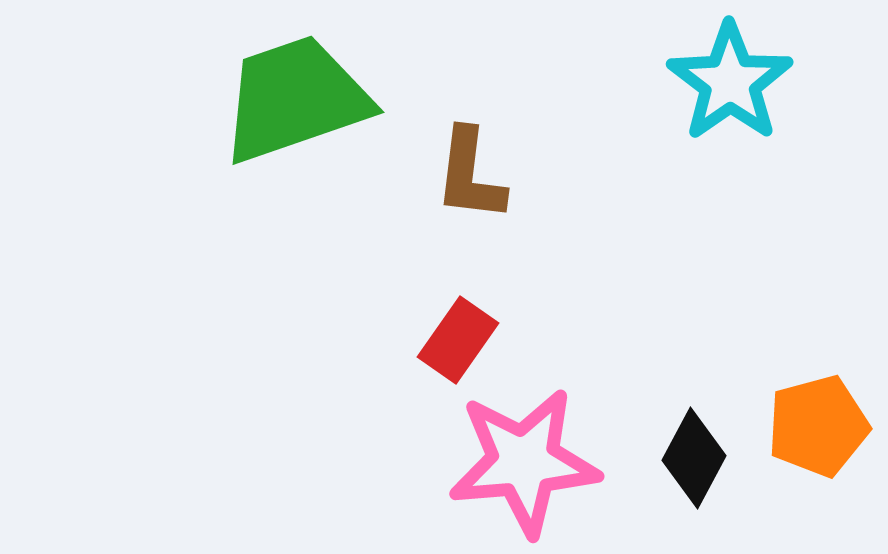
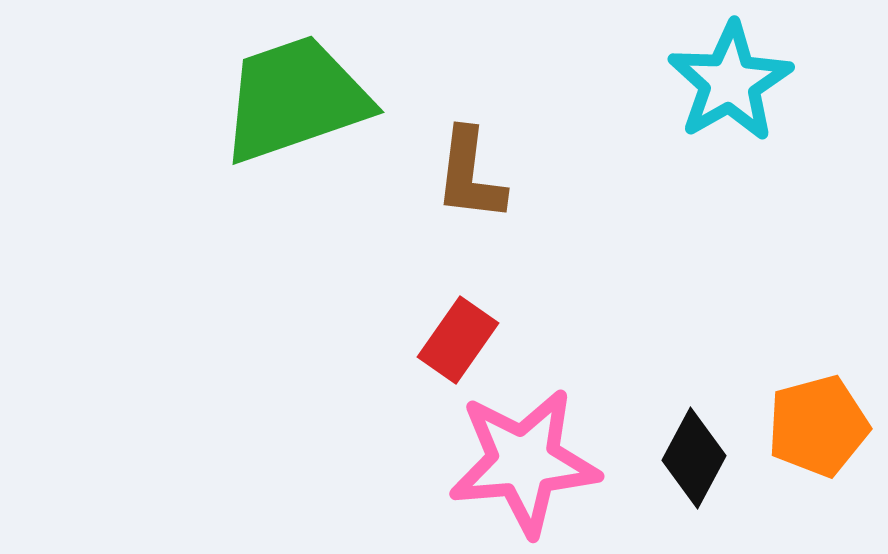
cyan star: rotated 5 degrees clockwise
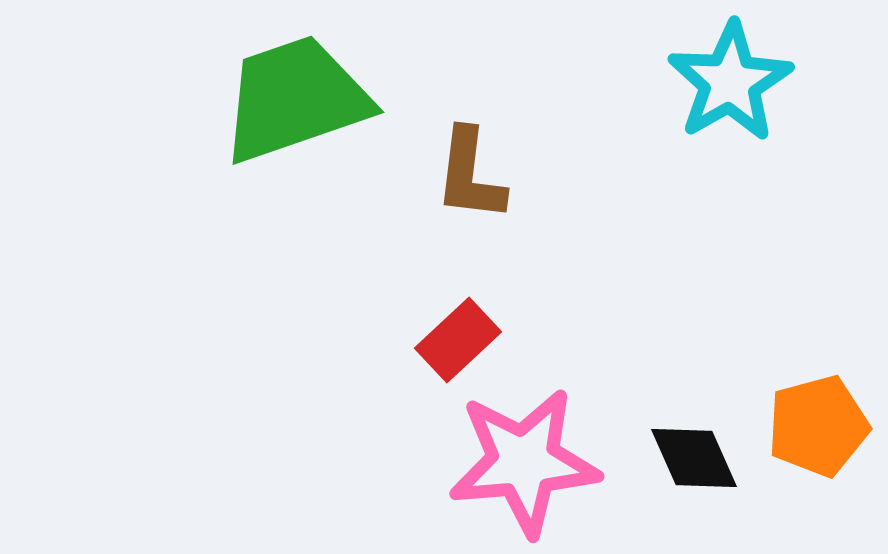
red rectangle: rotated 12 degrees clockwise
black diamond: rotated 52 degrees counterclockwise
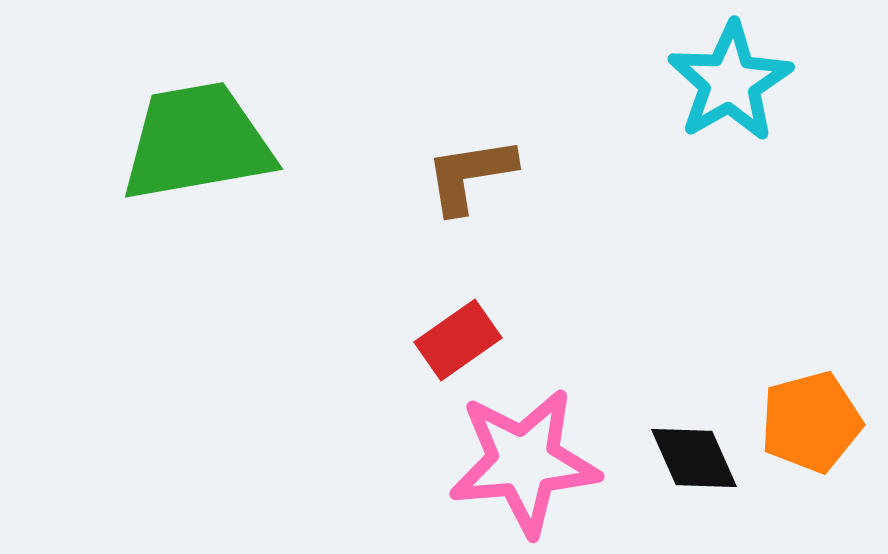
green trapezoid: moved 98 px left, 43 px down; rotated 9 degrees clockwise
brown L-shape: rotated 74 degrees clockwise
red rectangle: rotated 8 degrees clockwise
orange pentagon: moved 7 px left, 4 px up
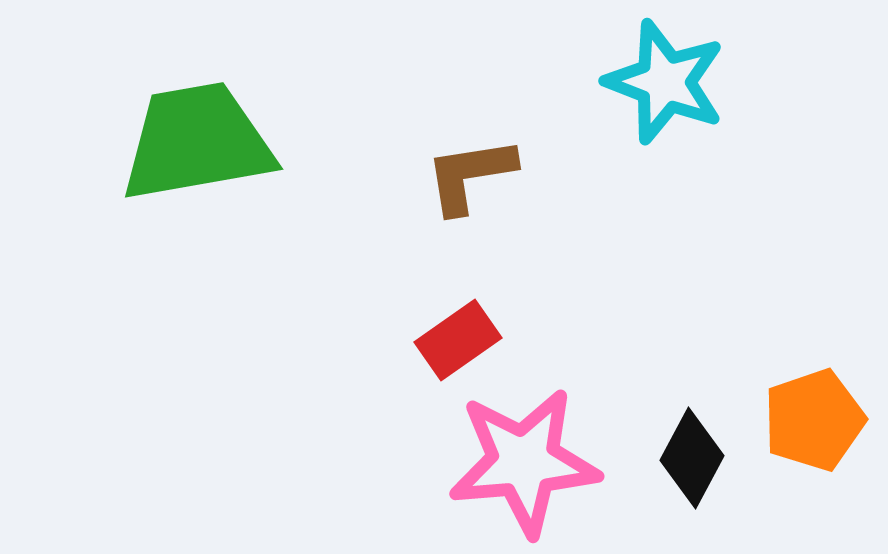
cyan star: moved 65 px left; rotated 21 degrees counterclockwise
orange pentagon: moved 3 px right, 2 px up; rotated 4 degrees counterclockwise
black diamond: moved 2 px left; rotated 52 degrees clockwise
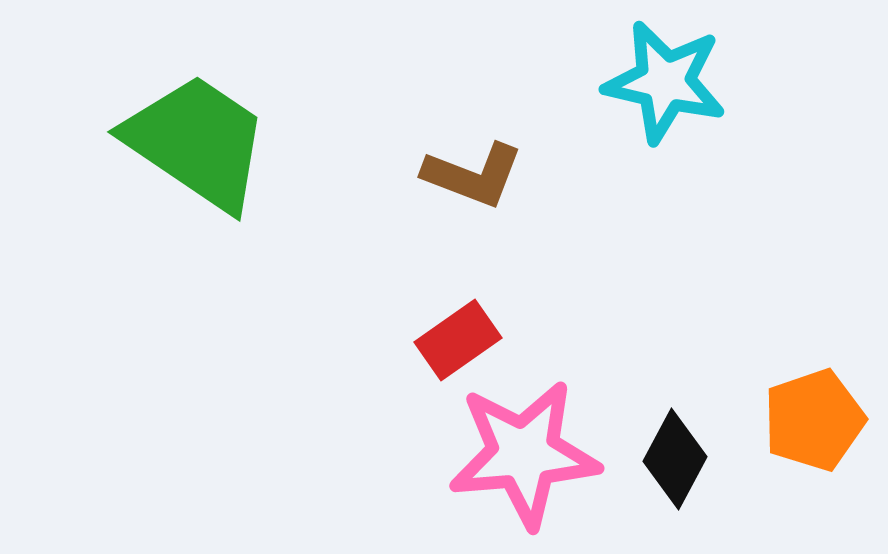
cyan star: rotated 8 degrees counterclockwise
green trapezoid: rotated 44 degrees clockwise
brown L-shape: moved 3 px right; rotated 150 degrees counterclockwise
black diamond: moved 17 px left, 1 px down
pink star: moved 8 px up
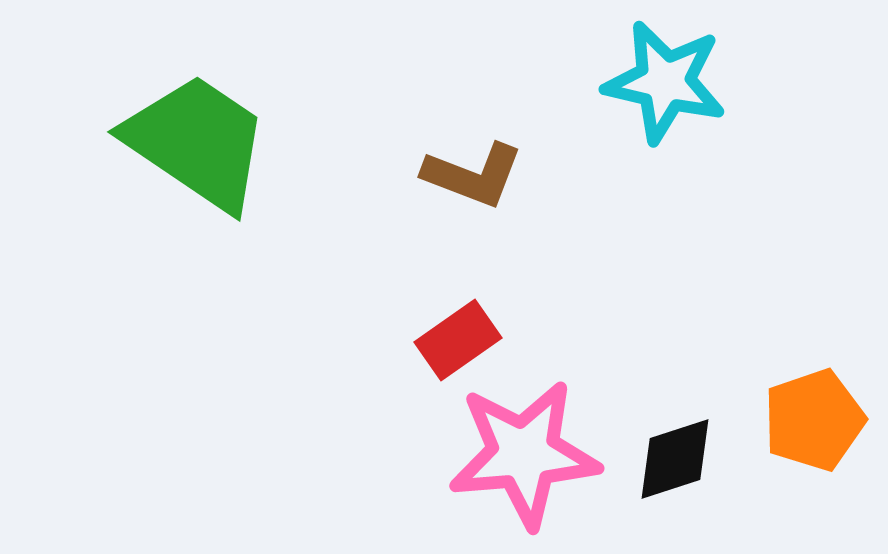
black diamond: rotated 44 degrees clockwise
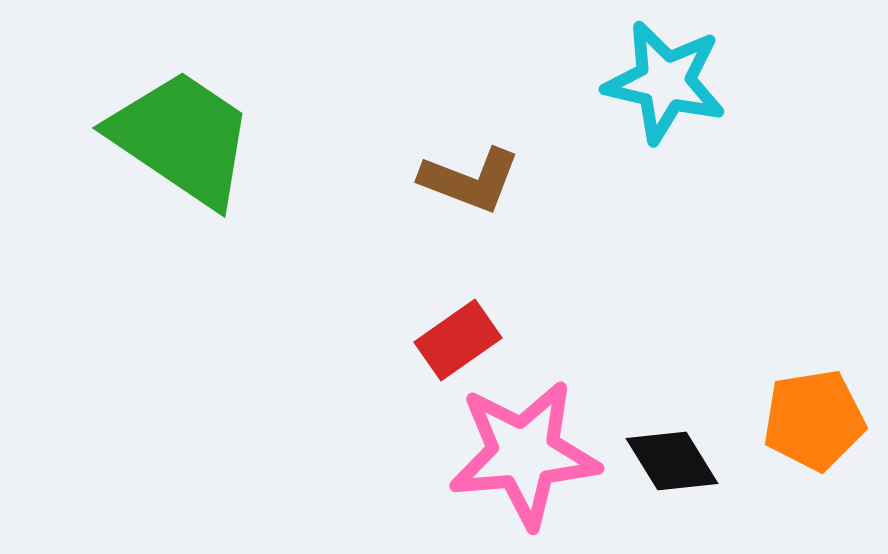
green trapezoid: moved 15 px left, 4 px up
brown L-shape: moved 3 px left, 5 px down
orange pentagon: rotated 10 degrees clockwise
black diamond: moved 3 px left, 2 px down; rotated 76 degrees clockwise
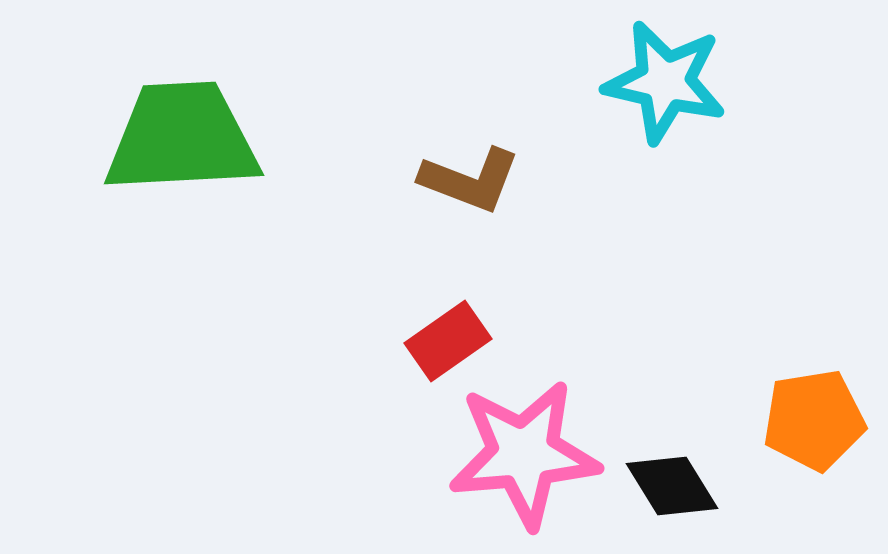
green trapezoid: rotated 37 degrees counterclockwise
red rectangle: moved 10 px left, 1 px down
black diamond: moved 25 px down
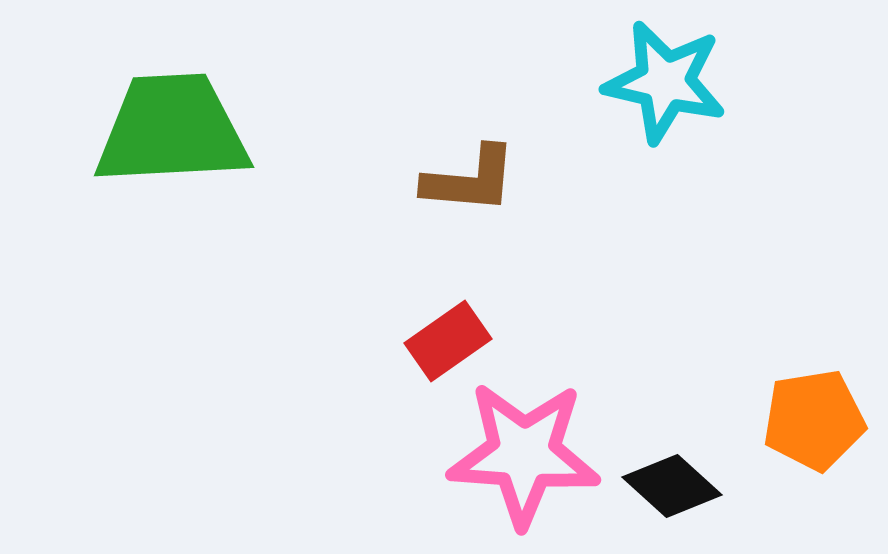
green trapezoid: moved 10 px left, 8 px up
brown L-shape: rotated 16 degrees counterclockwise
pink star: rotated 9 degrees clockwise
black diamond: rotated 16 degrees counterclockwise
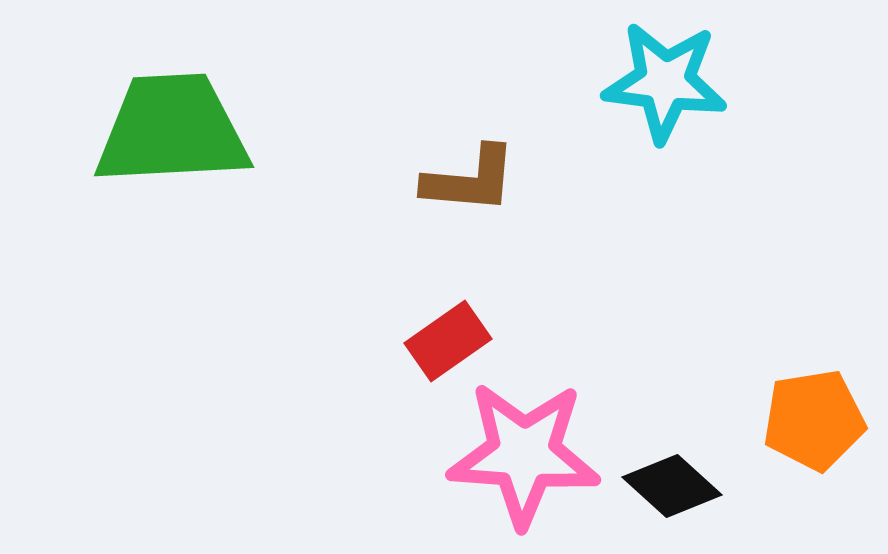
cyan star: rotated 6 degrees counterclockwise
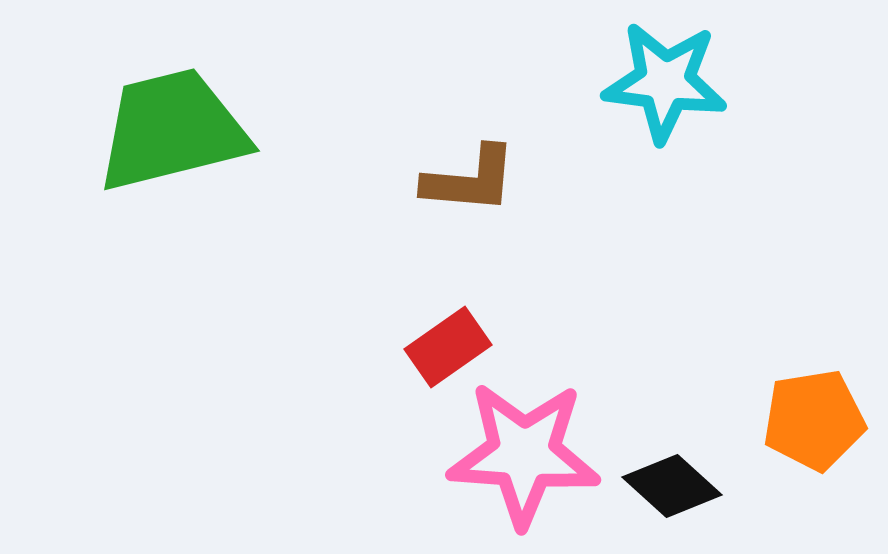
green trapezoid: rotated 11 degrees counterclockwise
red rectangle: moved 6 px down
